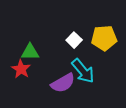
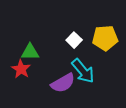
yellow pentagon: moved 1 px right
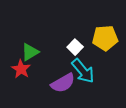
white square: moved 1 px right, 7 px down
green triangle: rotated 30 degrees counterclockwise
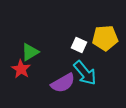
white square: moved 4 px right, 2 px up; rotated 21 degrees counterclockwise
cyan arrow: moved 2 px right, 2 px down
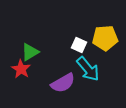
cyan arrow: moved 3 px right, 4 px up
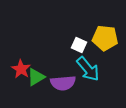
yellow pentagon: rotated 10 degrees clockwise
green triangle: moved 6 px right, 25 px down
purple semicircle: rotated 25 degrees clockwise
